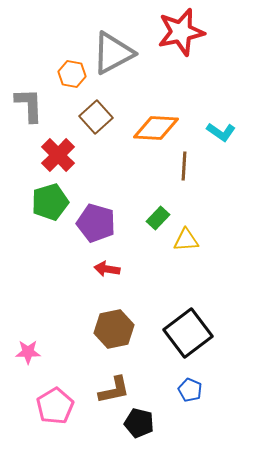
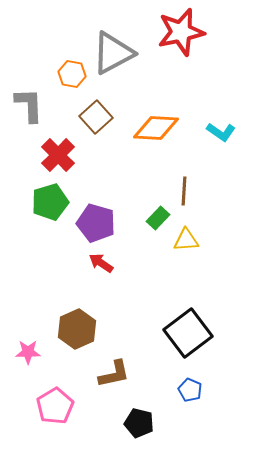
brown line: moved 25 px down
red arrow: moved 6 px left, 6 px up; rotated 25 degrees clockwise
brown hexagon: moved 37 px left; rotated 12 degrees counterclockwise
brown L-shape: moved 16 px up
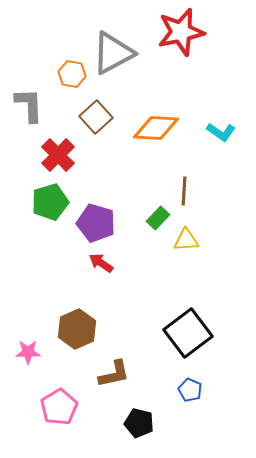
pink pentagon: moved 4 px right, 1 px down
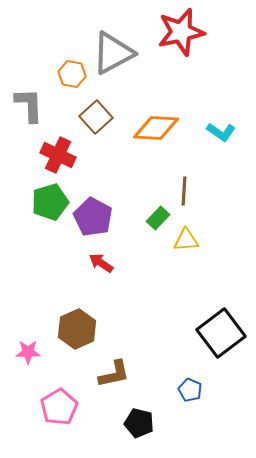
red cross: rotated 20 degrees counterclockwise
purple pentagon: moved 3 px left, 6 px up; rotated 12 degrees clockwise
black square: moved 33 px right
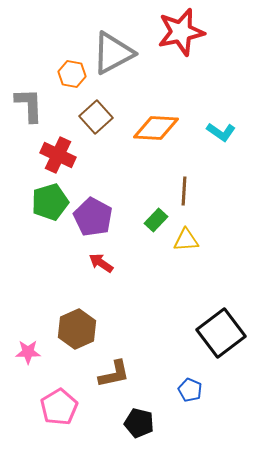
green rectangle: moved 2 px left, 2 px down
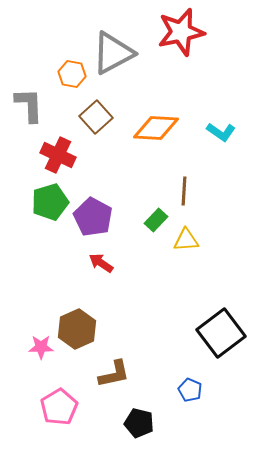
pink star: moved 13 px right, 5 px up
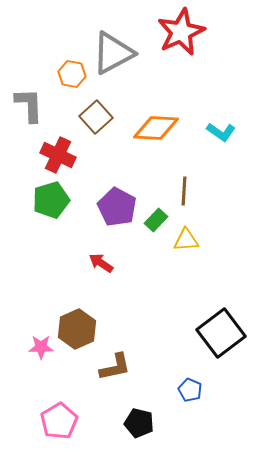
red star: rotated 12 degrees counterclockwise
green pentagon: moved 1 px right, 2 px up
purple pentagon: moved 24 px right, 10 px up
brown L-shape: moved 1 px right, 7 px up
pink pentagon: moved 14 px down
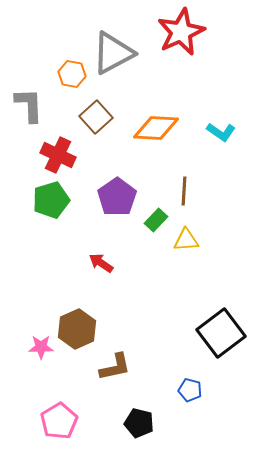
purple pentagon: moved 10 px up; rotated 9 degrees clockwise
blue pentagon: rotated 10 degrees counterclockwise
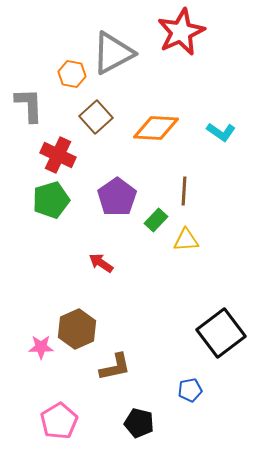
blue pentagon: rotated 25 degrees counterclockwise
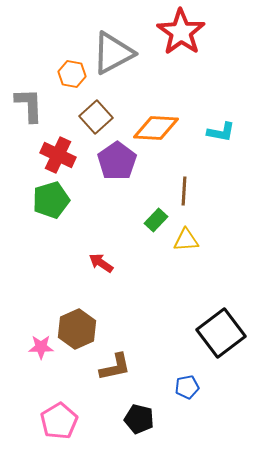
red star: rotated 12 degrees counterclockwise
cyan L-shape: rotated 24 degrees counterclockwise
purple pentagon: moved 36 px up
blue pentagon: moved 3 px left, 3 px up
black pentagon: moved 4 px up
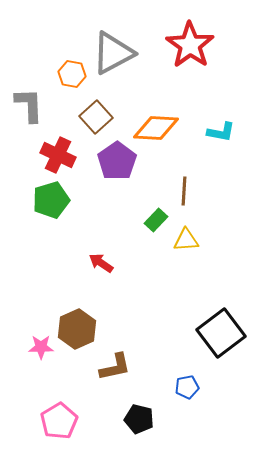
red star: moved 9 px right, 13 px down
